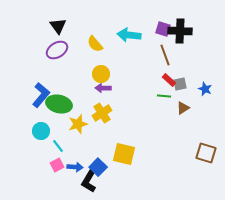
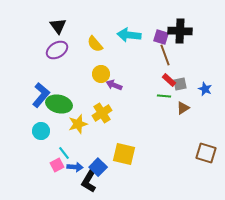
purple square: moved 2 px left, 8 px down
purple arrow: moved 11 px right, 3 px up; rotated 21 degrees clockwise
cyan line: moved 6 px right, 7 px down
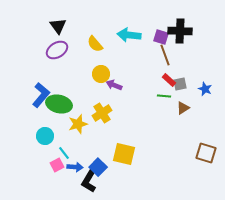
cyan circle: moved 4 px right, 5 px down
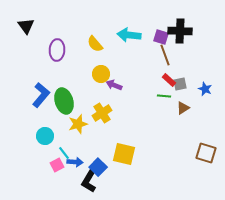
black triangle: moved 32 px left
purple ellipse: rotated 55 degrees counterclockwise
green ellipse: moved 5 px right, 3 px up; rotated 60 degrees clockwise
blue arrow: moved 5 px up
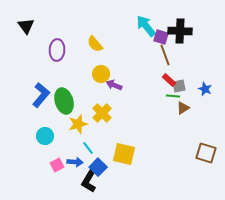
cyan arrow: moved 17 px right, 9 px up; rotated 45 degrees clockwise
gray square: moved 1 px left, 2 px down
green line: moved 9 px right
yellow cross: rotated 12 degrees counterclockwise
cyan line: moved 24 px right, 5 px up
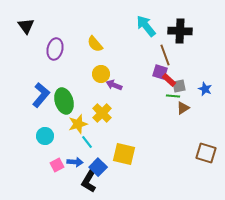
purple square: moved 1 px left, 35 px down
purple ellipse: moved 2 px left, 1 px up; rotated 10 degrees clockwise
cyan line: moved 1 px left, 6 px up
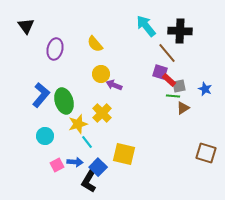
brown line: moved 2 px right, 2 px up; rotated 20 degrees counterclockwise
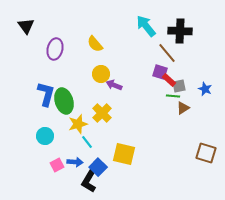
blue L-shape: moved 5 px right, 1 px up; rotated 25 degrees counterclockwise
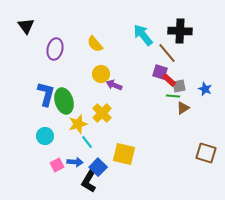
cyan arrow: moved 3 px left, 9 px down
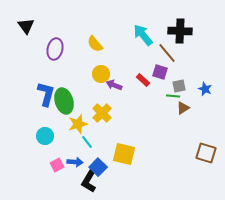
red rectangle: moved 26 px left
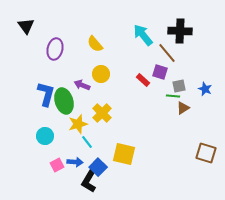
purple arrow: moved 32 px left
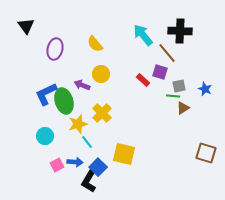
blue L-shape: rotated 130 degrees counterclockwise
